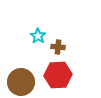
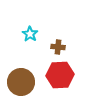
cyan star: moved 8 px left, 2 px up
red hexagon: moved 2 px right
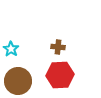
cyan star: moved 19 px left, 15 px down
brown circle: moved 3 px left, 1 px up
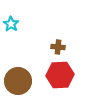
cyan star: moved 25 px up
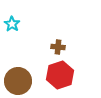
cyan star: moved 1 px right
red hexagon: rotated 16 degrees counterclockwise
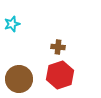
cyan star: rotated 21 degrees clockwise
brown circle: moved 1 px right, 2 px up
